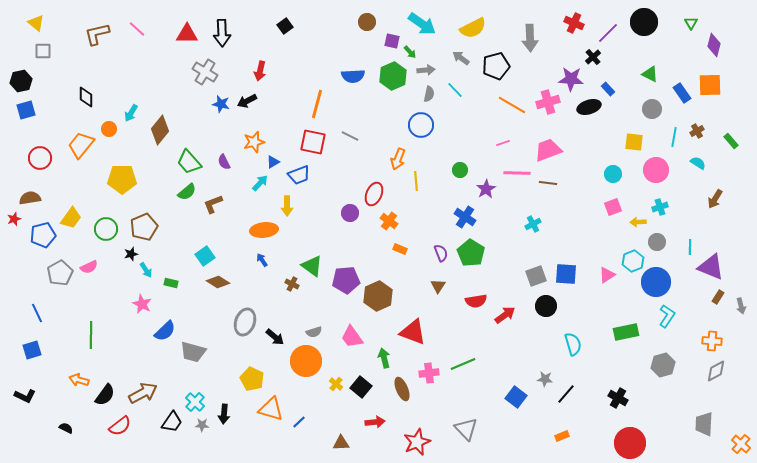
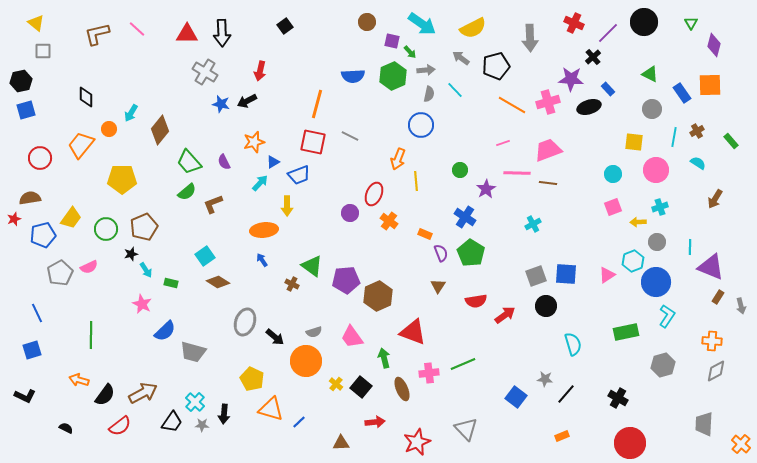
orange rectangle at (400, 249): moved 25 px right, 15 px up
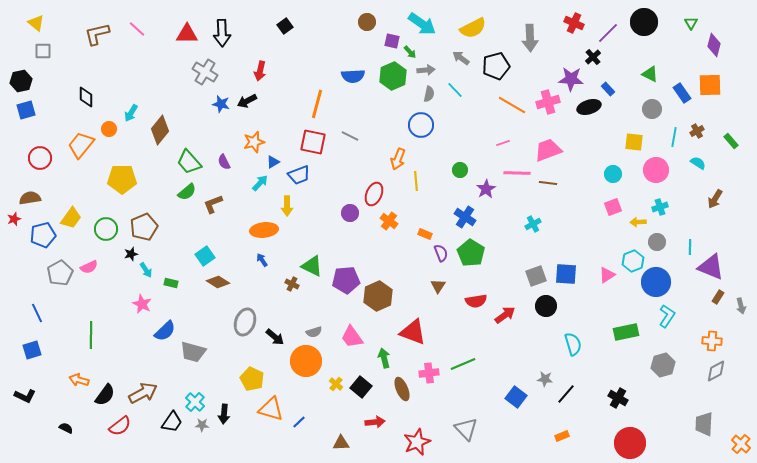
green triangle at (312, 266): rotated 10 degrees counterclockwise
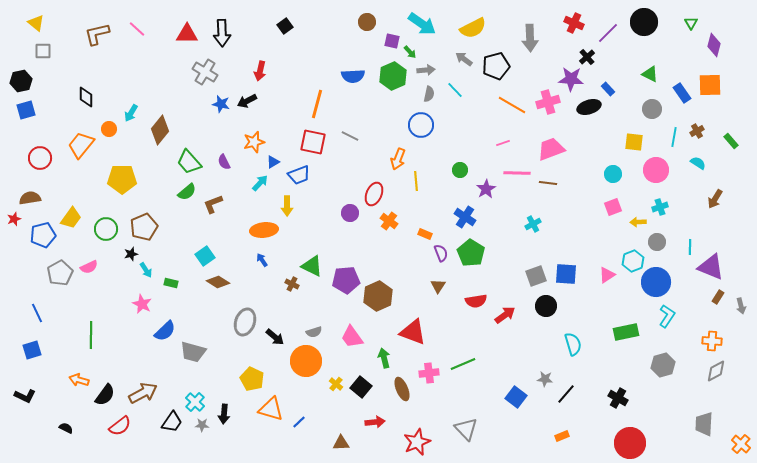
black cross at (593, 57): moved 6 px left
gray arrow at (461, 58): moved 3 px right, 1 px down
pink trapezoid at (548, 150): moved 3 px right, 1 px up
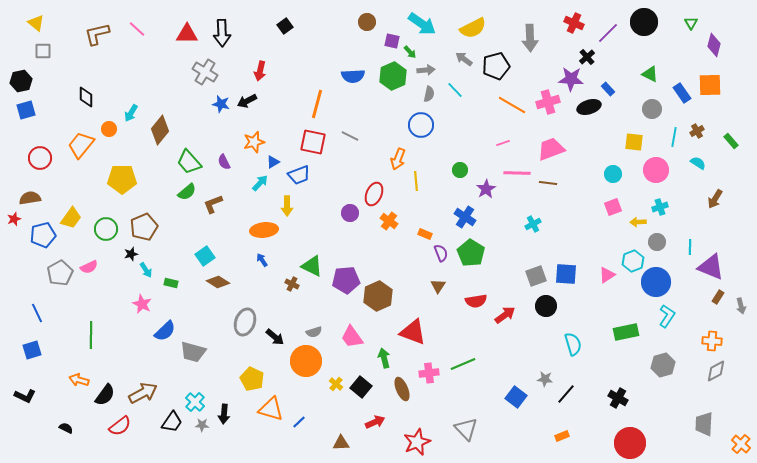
red arrow at (375, 422): rotated 18 degrees counterclockwise
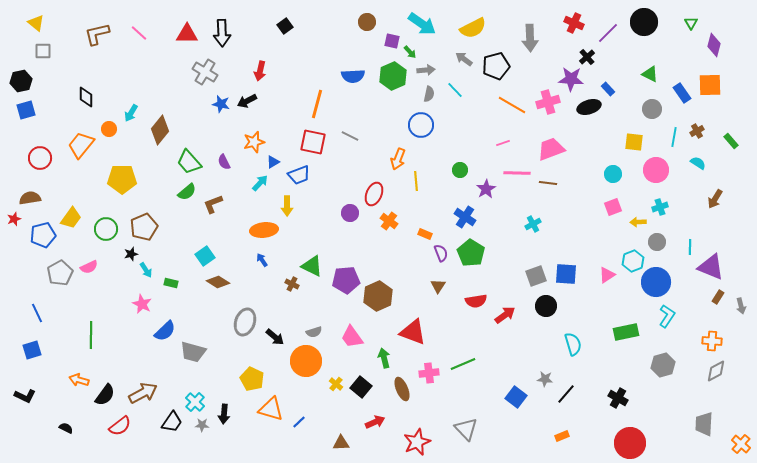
pink line at (137, 29): moved 2 px right, 4 px down
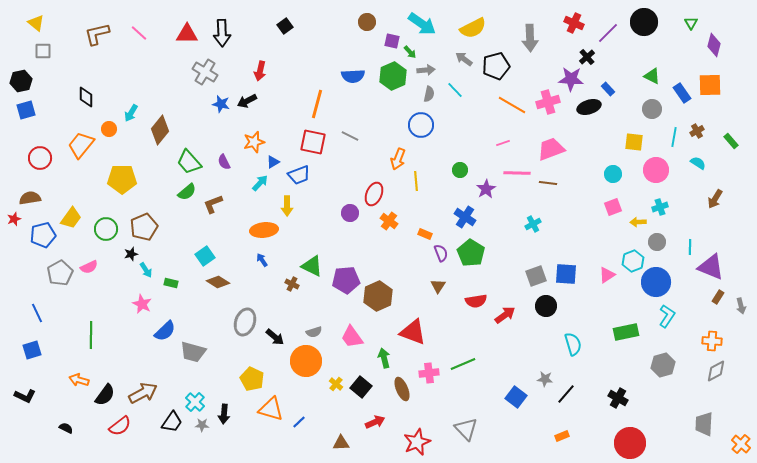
green triangle at (650, 74): moved 2 px right, 2 px down
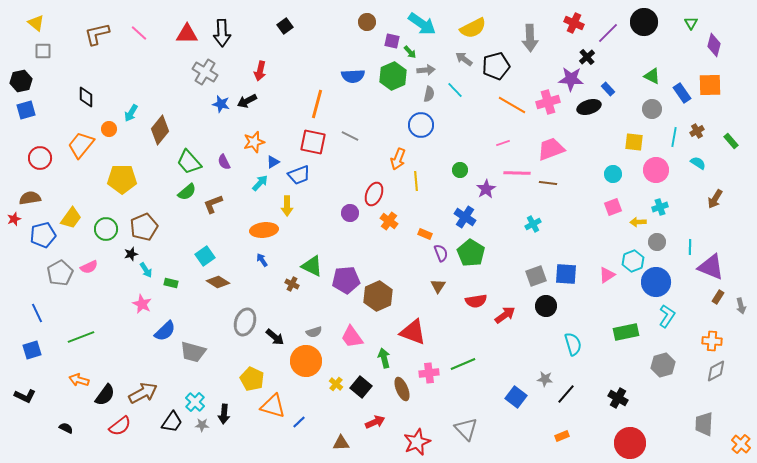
green line at (91, 335): moved 10 px left, 2 px down; rotated 68 degrees clockwise
orange triangle at (271, 409): moved 2 px right, 3 px up
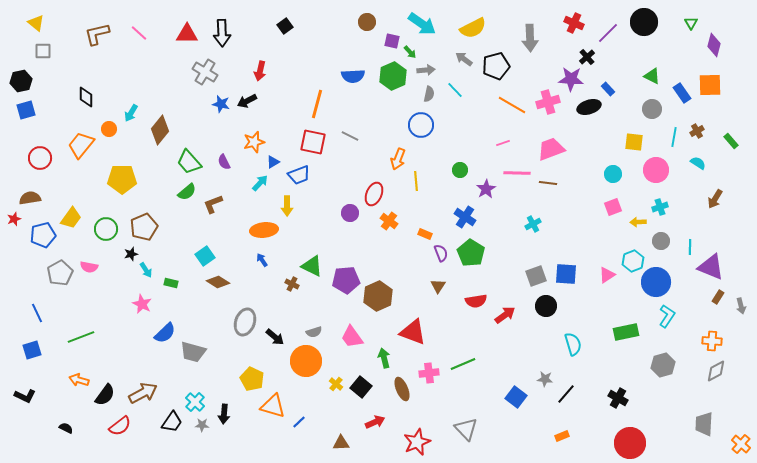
gray circle at (657, 242): moved 4 px right, 1 px up
pink semicircle at (89, 267): rotated 36 degrees clockwise
blue semicircle at (165, 331): moved 2 px down
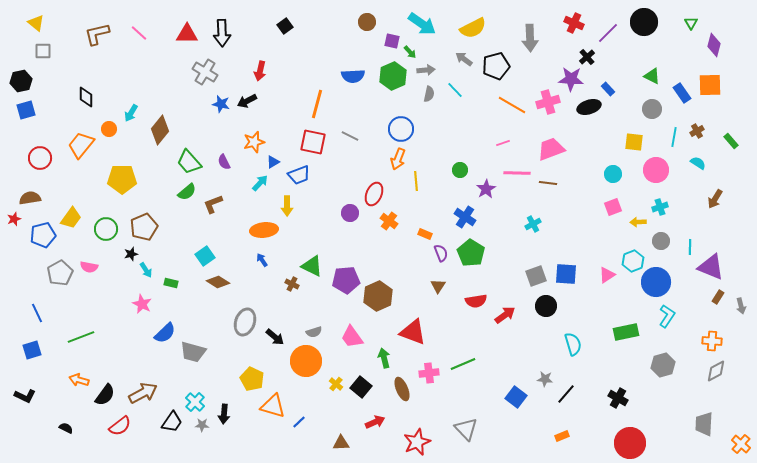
blue circle at (421, 125): moved 20 px left, 4 px down
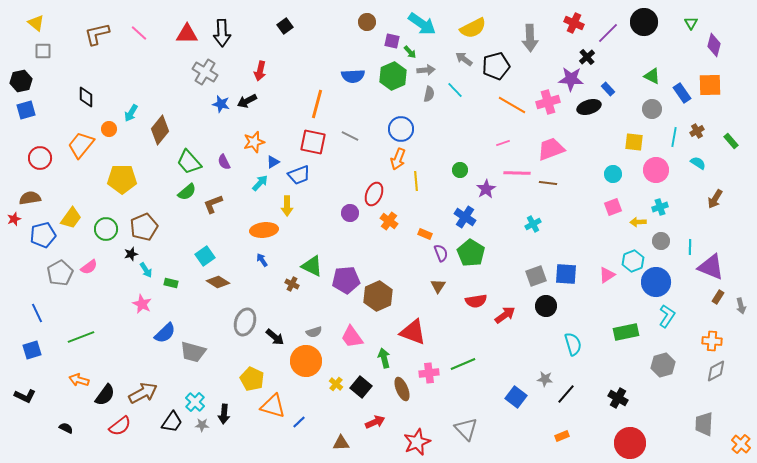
pink semicircle at (89, 267): rotated 48 degrees counterclockwise
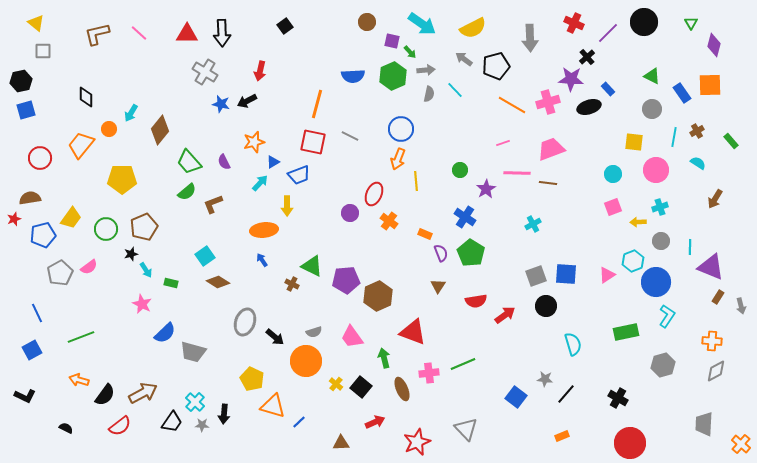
blue square at (32, 350): rotated 12 degrees counterclockwise
